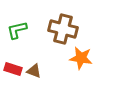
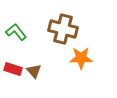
green L-shape: moved 1 px left, 2 px down; rotated 65 degrees clockwise
orange star: rotated 10 degrees counterclockwise
brown triangle: rotated 28 degrees clockwise
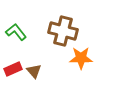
brown cross: moved 2 px down
red rectangle: rotated 42 degrees counterclockwise
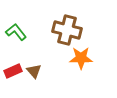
brown cross: moved 4 px right, 1 px up
red rectangle: moved 2 px down
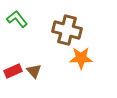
green L-shape: moved 1 px right, 13 px up
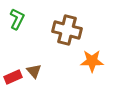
green L-shape: rotated 65 degrees clockwise
orange star: moved 11 px right, 3 px down
red rectangle: moved 6 px down
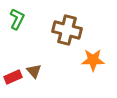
orange star: moved 1 px right, 1 px up
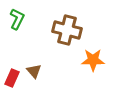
red rectangle: moved 1 px left, 1 px down; rotated 42 degrees counterclockwise
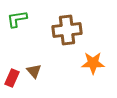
green L-shape: rotated 125 degrees counterclockwise
brown cross: rotated 20 degrees counterclockwise
orange star: moved 3 px down
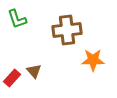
green L-shape: rotated 100 degrees counterclockwise
orange star: moved 3 px up
red rectangle: rotated 18 degrees clockwise
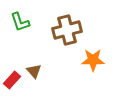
green L-shape: moved 3 px right, 3 px down
brown cross: rotated 8 degrees counterclockwise
red rectangle: moved 2 px down
